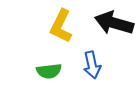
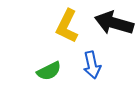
yellow L-shape: moved 6 px right
green semicircle: rotated 20 degrees counterclockwise
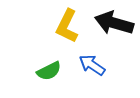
blue arrow: rotated 136 degrees clockwise
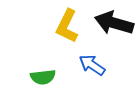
green semicircle: moved 6 px left, 6 px down; rotated 20 degrees clockwise
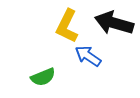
blue arrow: moved 4 px left, 9 px up
green semicircle: rotated 15 degrees counterclockwise
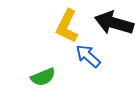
blue arrow: rotated 8 degrees clockwise
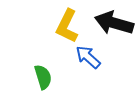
blue arrow: moved 1 px down
green semicircle: rotated 85 degrees counterclockwise
